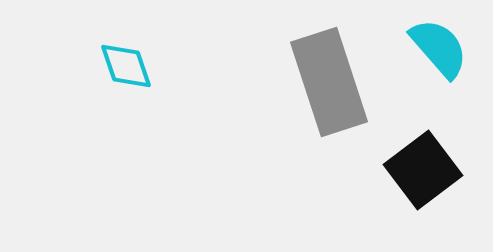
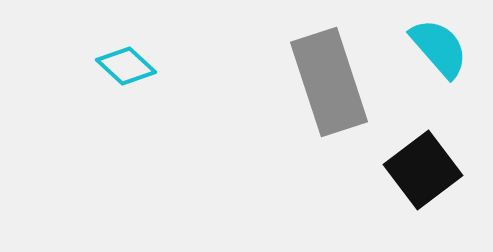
cyan diamond: rotated 28 degrees counterclockwise
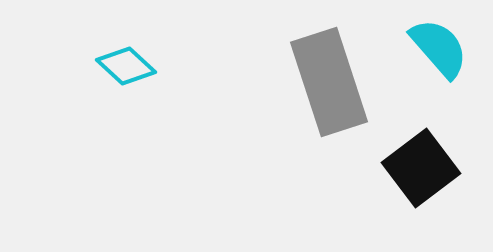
black square: moved 2 px left, 2 px up
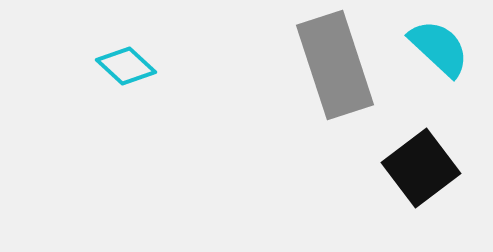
cyan semicircle: rotated 6 degrees counterclockwise
gray rectangle: moved 6 px right, 17 px up
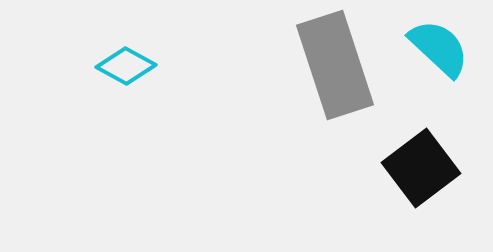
cyan diamond: rotated 14 degrees counterclockwise
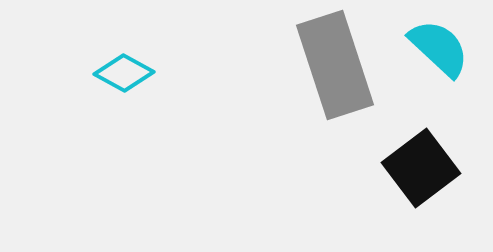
cyan diamond: moved 2 px left, 7 px down
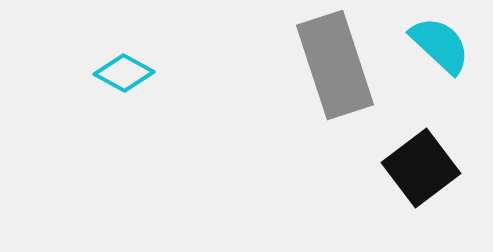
cyan semicircle: moved 1 px right, 3 px up
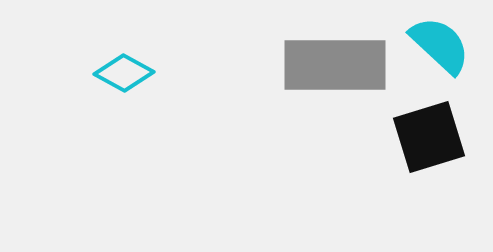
gray rectangle: rotated 72 degrees counterclockwise
black square: moved 8 px right, 31 px up; rotated 20 degrees clockwise
